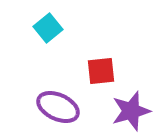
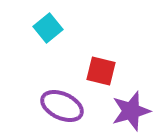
red square: rotated 20 degrees clockwise
purple ellipse: moved 4 px right, 1 px up
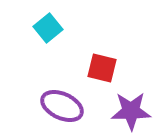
red square: moved 1 px right, 3 px up
purple star: rotated 15 degrees clockwise
